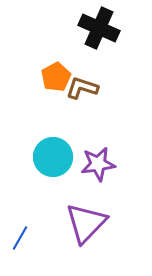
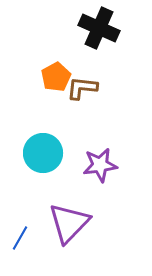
brown L-shape: rotated 12 degrees counterclockwise
cyan circle: moved 10 px left, 4 px up
purple star: moved 2 px right, 1 px down
purple triangle: moved 17 px left
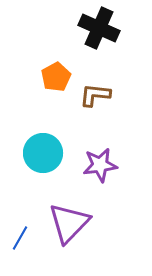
brown L-shape: moved 13 px right, 7 px down
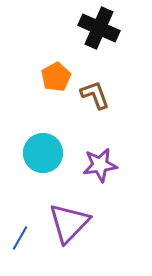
brown L-shape: rotated 64 degrees clockwise
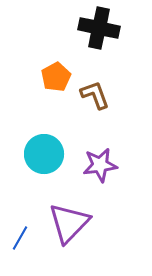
black cross: rotated 12 degrees counterclockwise
cyan circle: moved 1 px right, 1 px down
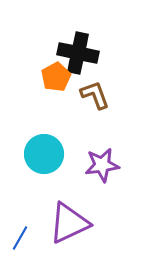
black cross: moved 21 px left, 25 px down
purple star: moved 2 px right
purple triangle: rotated 21 degrees clockwise
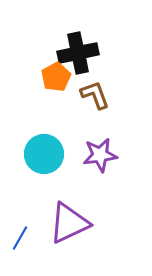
black cross: rotated 24 degrees counterclockwise
purple star: moved 2 px left, 10 px up
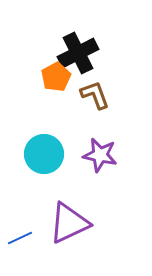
black cross: rotated 15 degrees counterclockwise
purple star: rotated 20 degrees clockwise
blue line: rotated 35 degrees clockwise
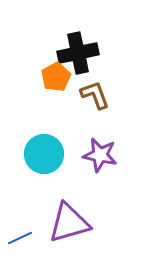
black cross: rotated 15 degrees clockwise
purple triangle: rotated 9 degrees clockwise
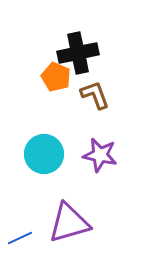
orange pentagon: rotated 20 degrees counterclockwise
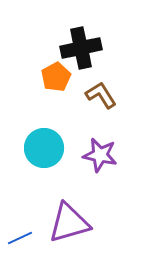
black cross: moved 3 px right, 5 px up
orange pentagon: rotated 20 degrees clockwise
brown L-shape: moved 6 px right; rotated 12 degrees counterclockwise
cyan circle: moved 6 px up
